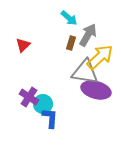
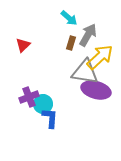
purple cross: rotated 36 degrees clockwise
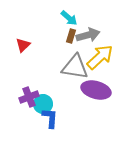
gray arrow: rotated 45 degrees clockwise
brown rectangle: moved 7 px up
gray triangle: moved 10 px left, 5 px up
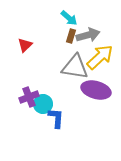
red triangle: moved 2 px right
blue L-shape: moved 6 px right
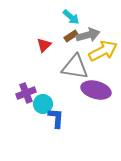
cyan arrow: moved 2 px right, 1 px up
brown rectangle: rotated 40 degrees clockwise
red triangle: moved 19 px right
yellow arrow: moved 3 px right, 6 px up; rotated 16 degrees clockwise
purple cross: moved 3 px left, 4 px up
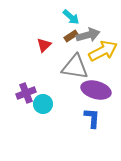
blue L-shape: moved 36 px right
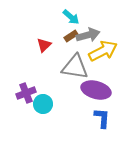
blue L-shape: moved 10 px right
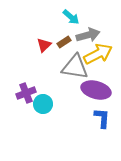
brown rectangle: moved 7 px left, 6 px down
yellow arrow: moved 5 px left, 3 px down
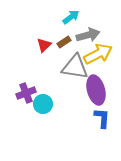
cyan arrow: rotated 78 degrees counterclockwise
purple ellipse: rotated 60 degrees clockwise
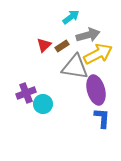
brown rectangle: moved 2 px left, 4 px down
